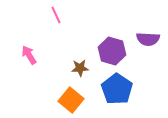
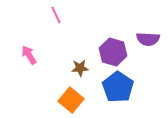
purple hexagon: moved 1 px right, 1 px down
blue pentagon: moved 1 px right, 2 px up
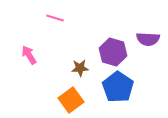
pink line: moved 1 px left, 3 px down; rotated 48 degrees counterclockwise
orange square: rotated 15 degrees clockwise
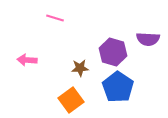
pink arrow: moved 2 px left, 5 px down; rotated 54 degrees counterclockwise
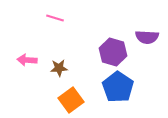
purple semicircle: moved 1 px left, 2 px up
brown star: moved 21 px left
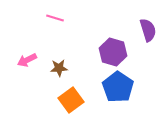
purple semicircle: moved 1 px right, 7 px up; rotated 110 degrees counterclockwise
pink arrow: rotated 30 degrees counterclockwise
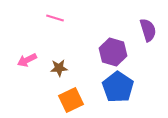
orange square: rotated 10 degrees clockwise
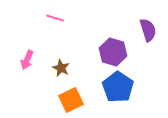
pink arrow: rotated 42 degrees counterclockwise
brown star: moved 2 px right; rotated 30 degrees clockwise
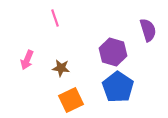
pink line: rotated 54 degrees clockwise
brown star: rotated 18 degrees counterclockwise
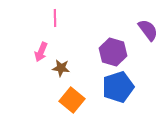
pink line: rotated 18 degrees clockwise
purple semicircle: rotated 20 degrees counterclockwise
pink arrow: moved 14 px right, 8 px up
blue pentagon: rotated 20 degrees clockwise
orange square: moved 1 px right; rotated 25 degrees counterclockwise
